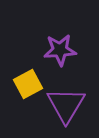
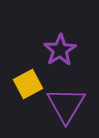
purple star: rotated 28 degrees counterclockwise
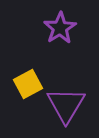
purple star: moved 22 px up
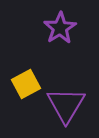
yellow square: moved 2 px left
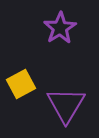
yellow square: moved 5 px left
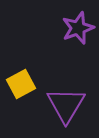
purple star: moved 18 px right; rotated 12 degrees clockwise
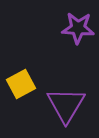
purple star: rotated 24 degrees clockwise
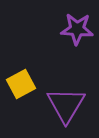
purple star: moved 1 px left, 1 px down
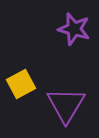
purple star: moved 3 px left; rotated 12 degrees clockwise
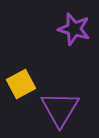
purple triangle: moved 6 px left, 4 px down
